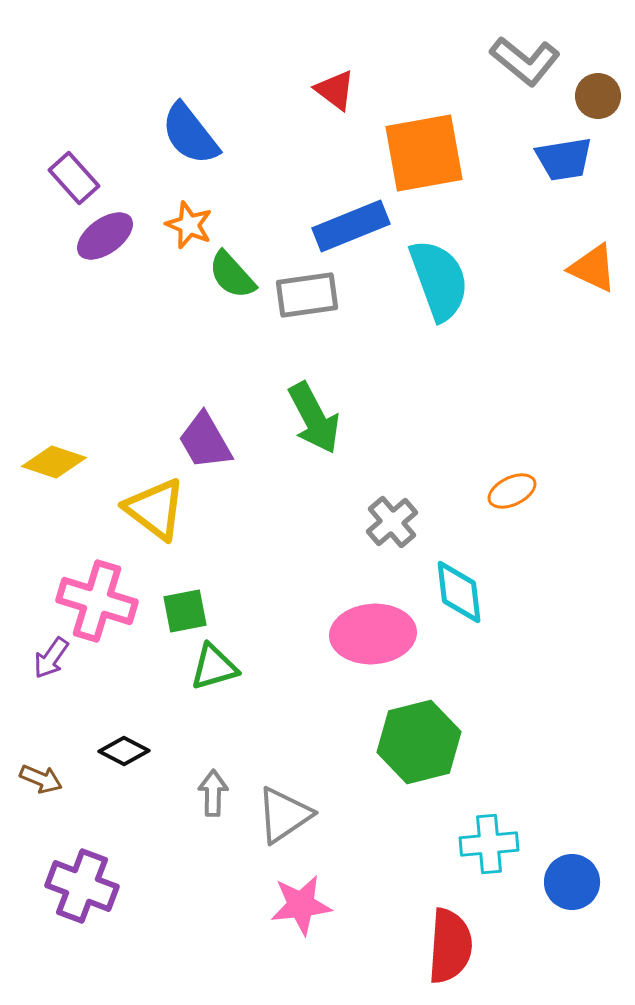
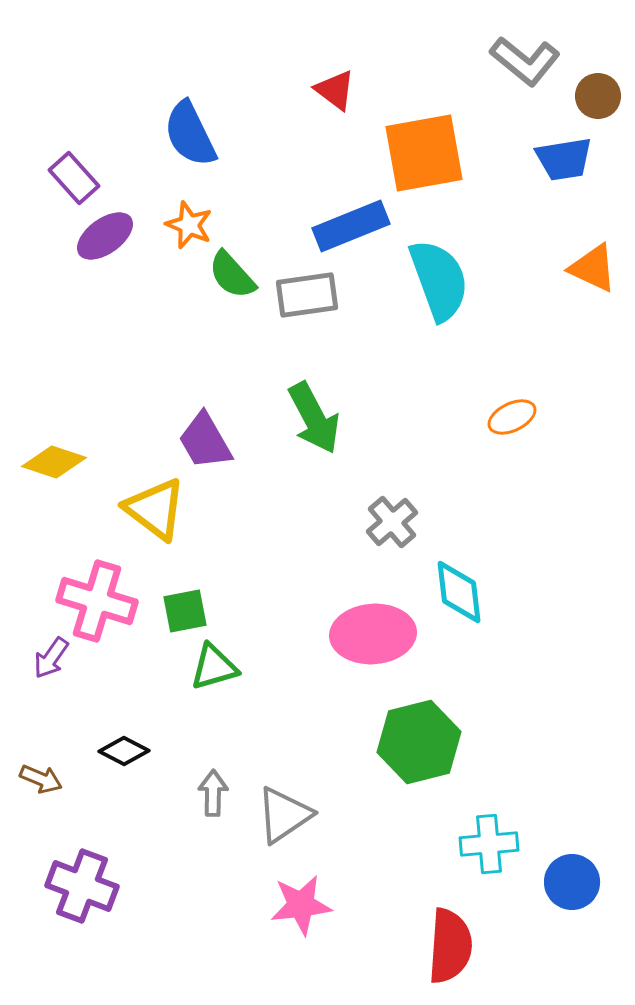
blue semicircle: rotated 12 degrees clockwise
orange ellipse: moved 74 px up
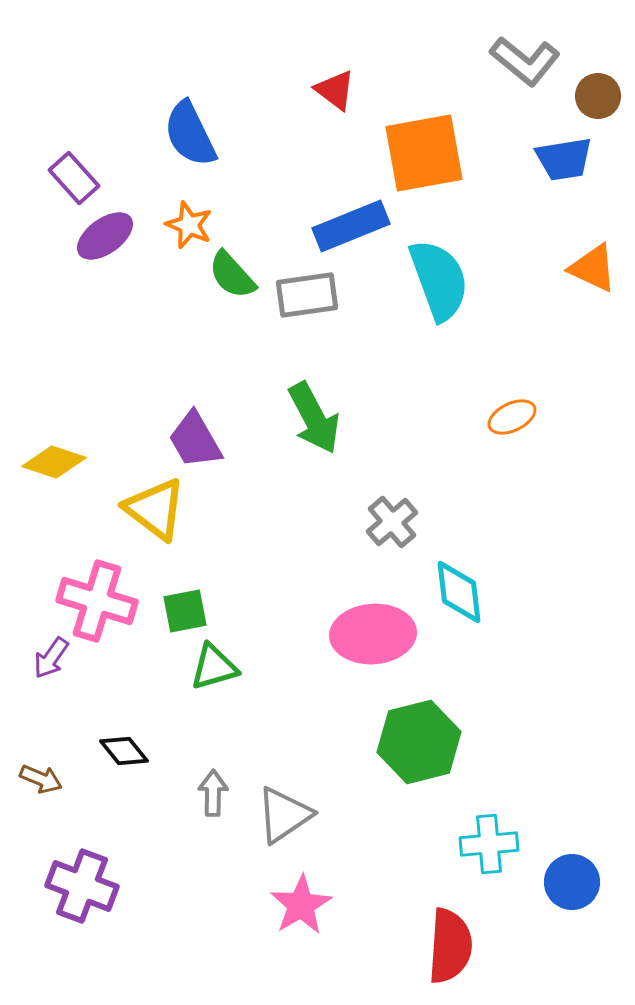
purple trapezoid: moved 10 px left, 1 px up
black diamond: rotated 24 degrees clockwise
pink star: rotated 24 degrees counterclockwise
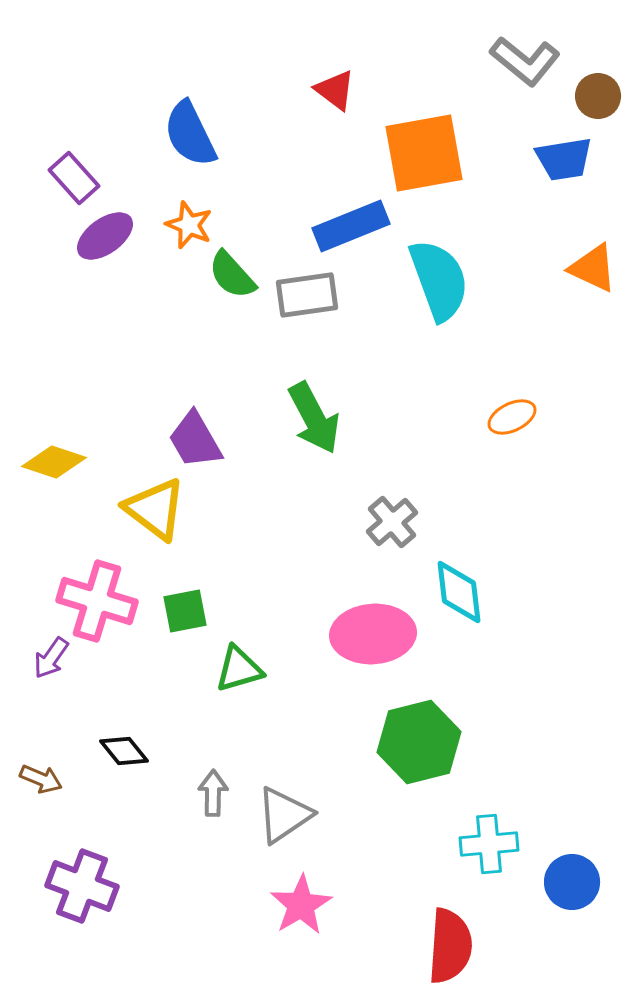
green triangle: moved 25 px right, 2 px down
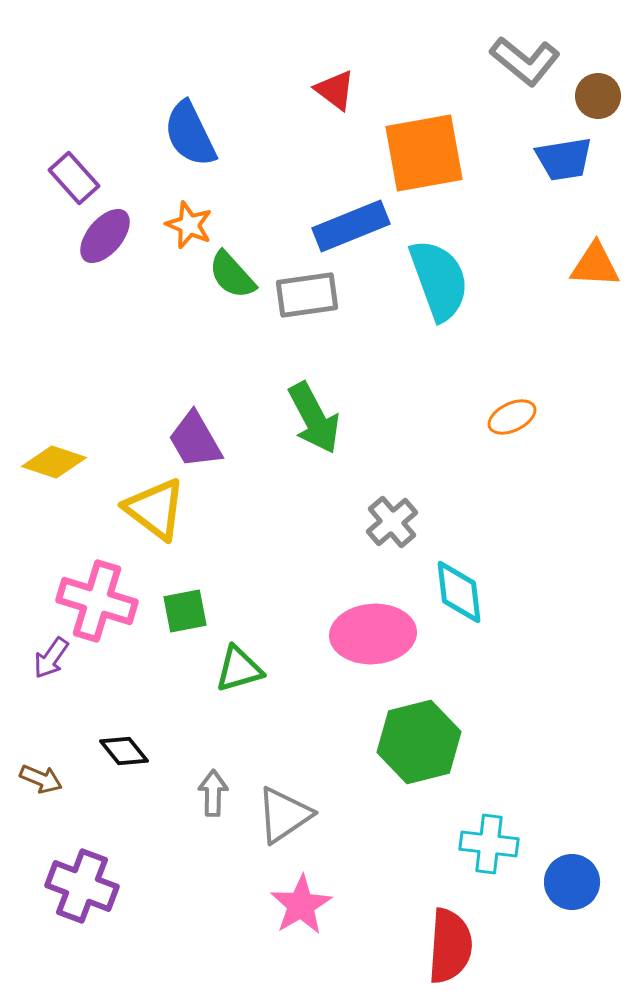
purple ellipse: rotated 14 degrees counterclockwise
orange triangle: moved 2 px right, 3 px up; rotated 22 degrees counterclockwise
cyan cross: rotated 12 degrees clockwise
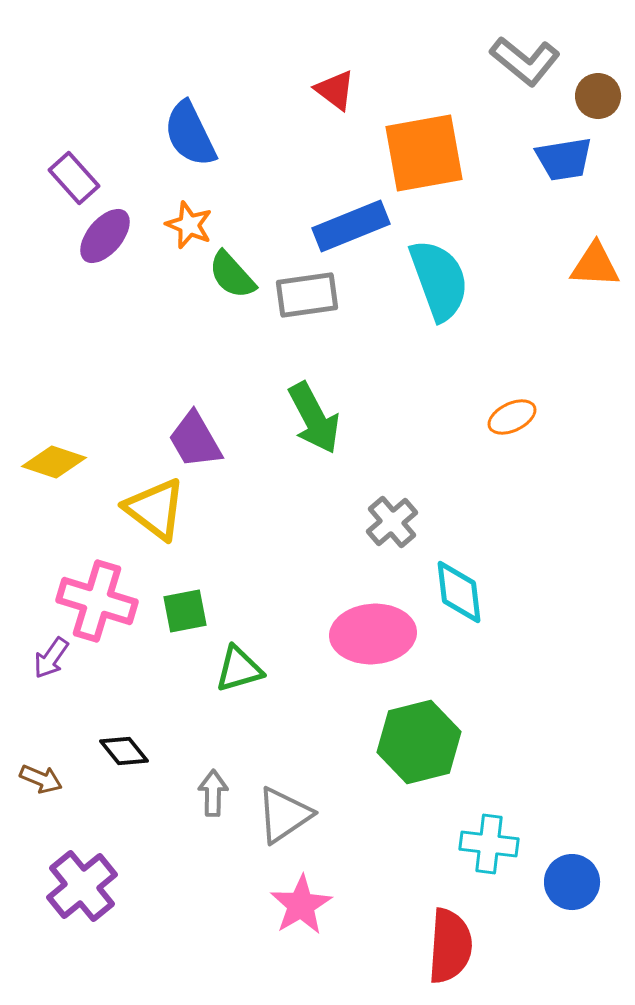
purple cross: rotated 30 degrees clockwise
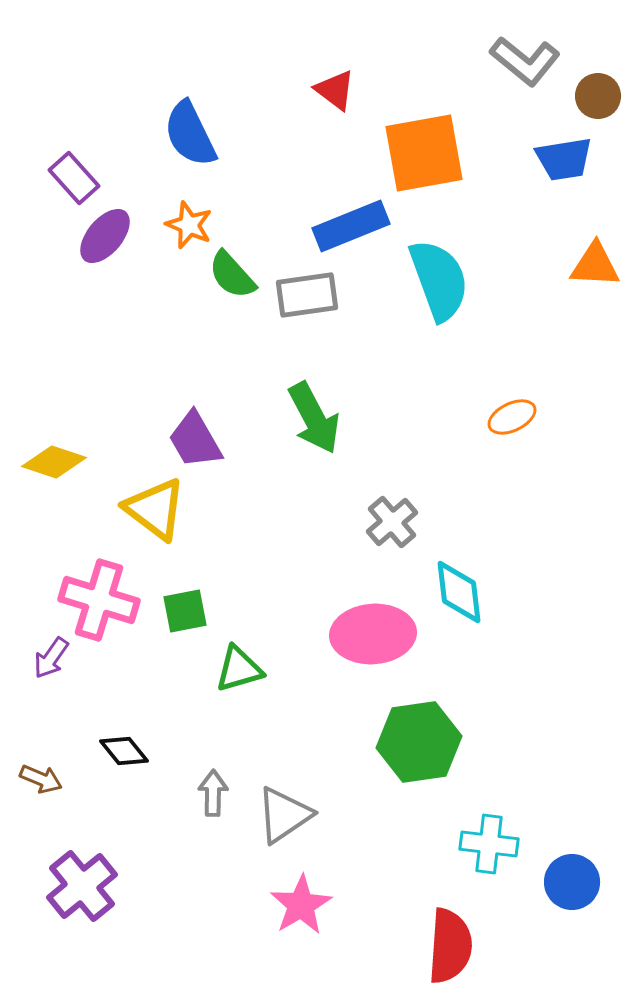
pink cross: moved 2 px right, 1 px up
green hexagon: rotated 6 degrees clockwise
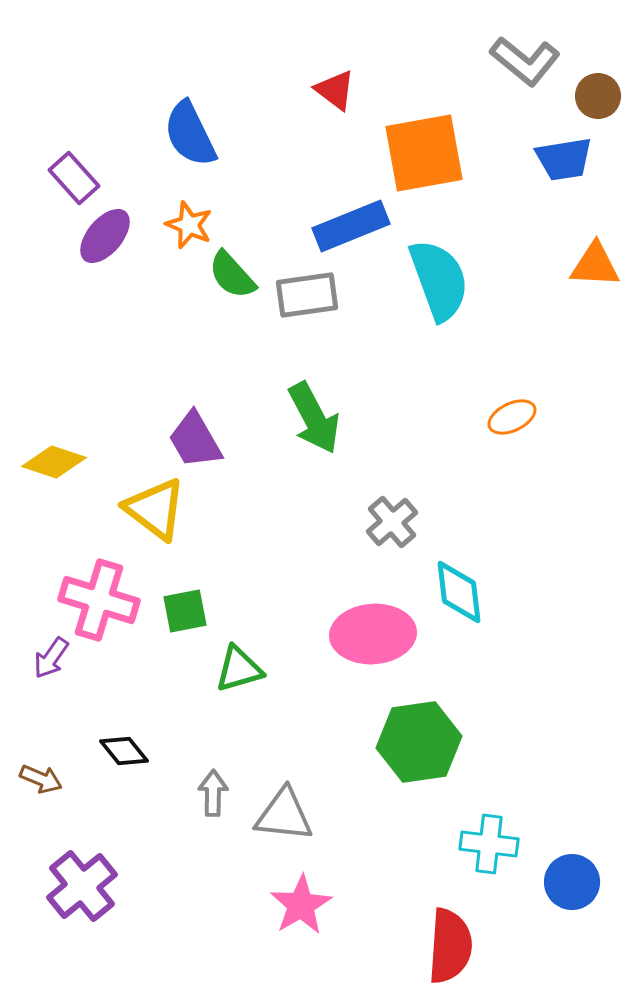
gray triangle: rotated 40 degrees clockwise
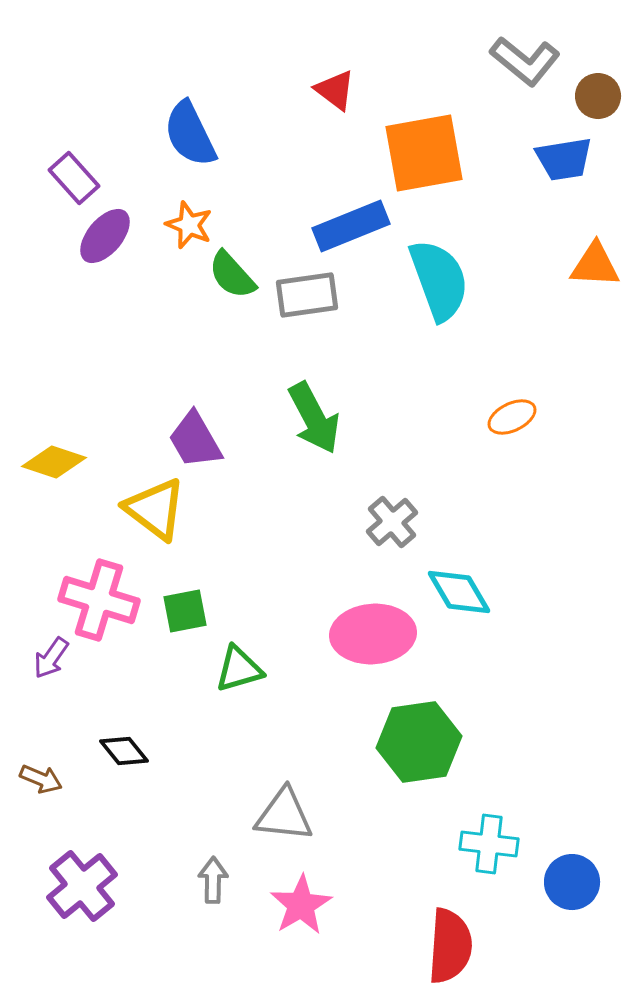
cyan diamond: rotated 24 degrees counterclockwise
gray arrow: moved 87 px down
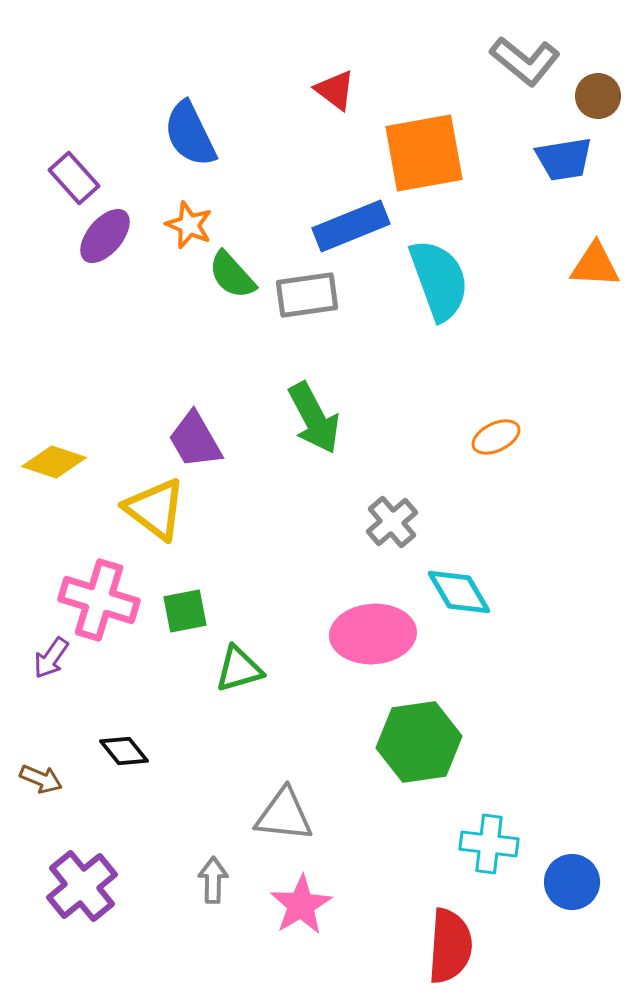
orange ellipse: moved 16 px left, 20 px down
